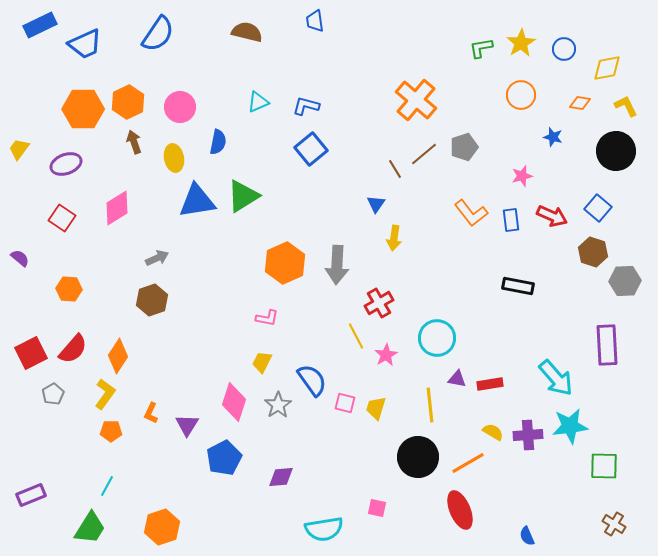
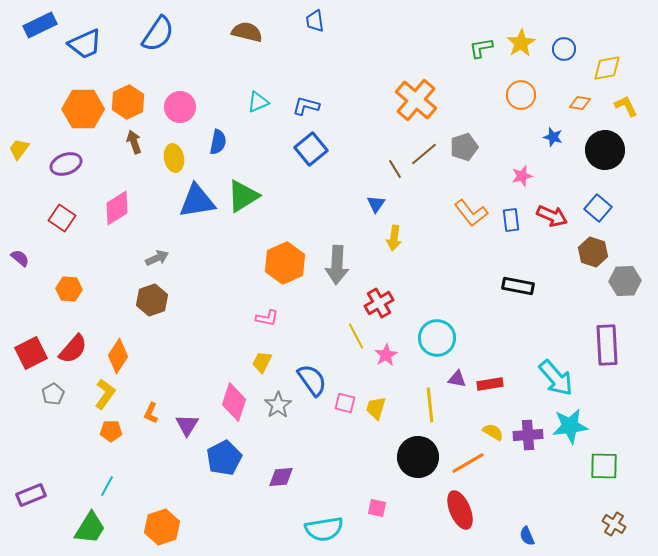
black circle at (616, 151): moved 11 px left, 1 px up
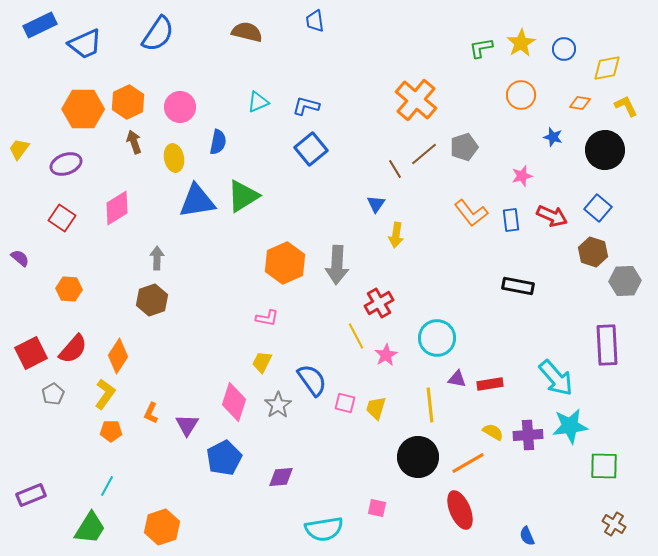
yellow arrow at (394, 238): moved 2 px right, 3 px up
gray arrow at (157, 258): rotated 65 degrees counterclockwise
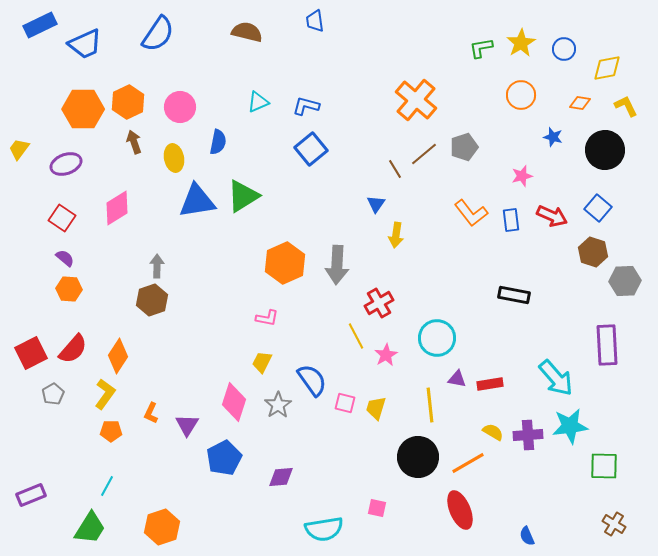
purple semicircle at (20, 258): moved 45 px right
gray arrow at (157, 258): moved 8 px down
black rectangle at (518, 286): moved 4 px left, 9 px down
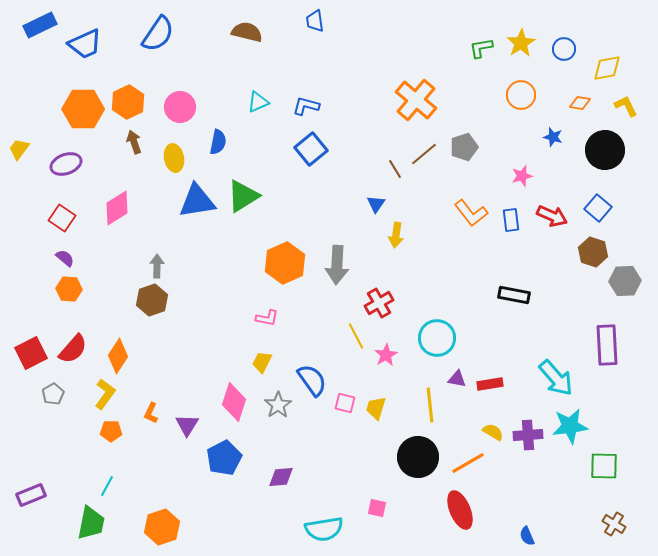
green trapezoid at (90, 528): moved 1 px right, 5 px up; rotated 21 degrees counterclockwise
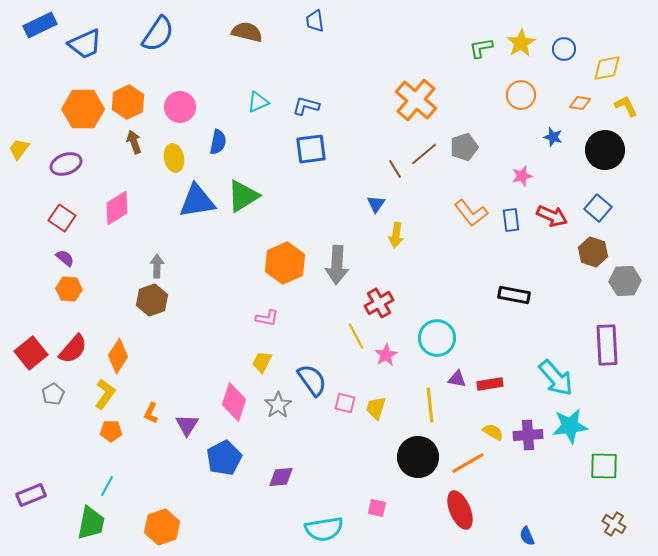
blue square at (311, 149): rotated 32 degrees clockwise
red square at (31, 353): rotated 12 degrees counterclockwise
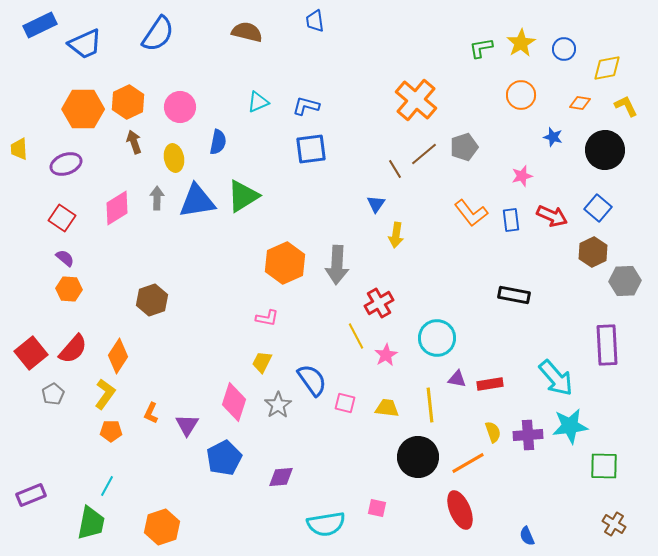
yellow trapezoid at (19, 149): rotated 40 degrees counterclockwise
brown hexagon at (593, 252): rotated 16 degrees clockwise
gray arrow at (157, 266): moved 68 px up
yellow trapezoid at (376, 408): moved 11 px right; rotated 80 degrees clockwise
yellow semicircle at (493, 432): rotated 40 degrees clockwise
cyan semicircle at (324, 529): moved 2 px right, 5 px up
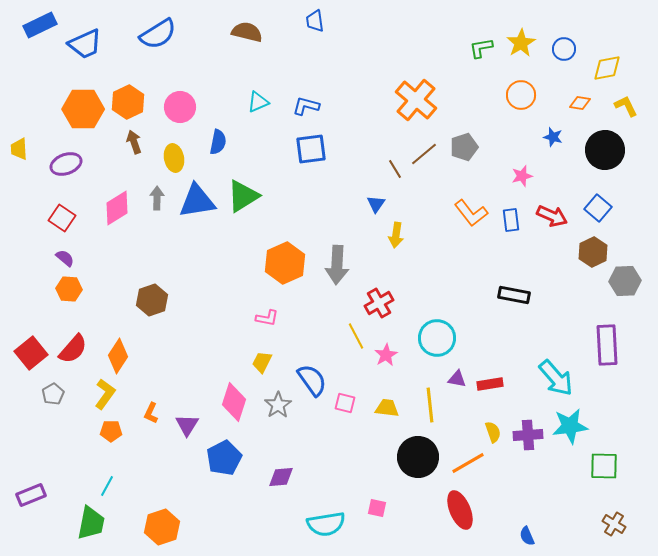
blue semicircle at (158, 34): rotated 24 degrees clockwise
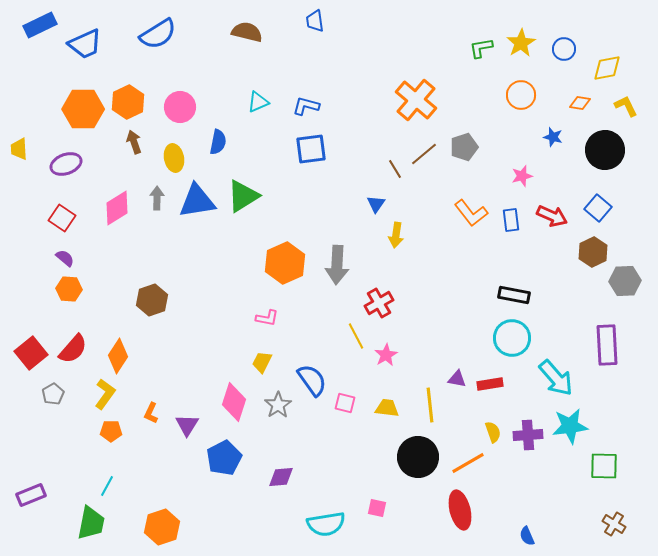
cyan circle at (437, 338): moved 75 px right
red ellipse at (460, 510): rotated 9 degrees clockwise
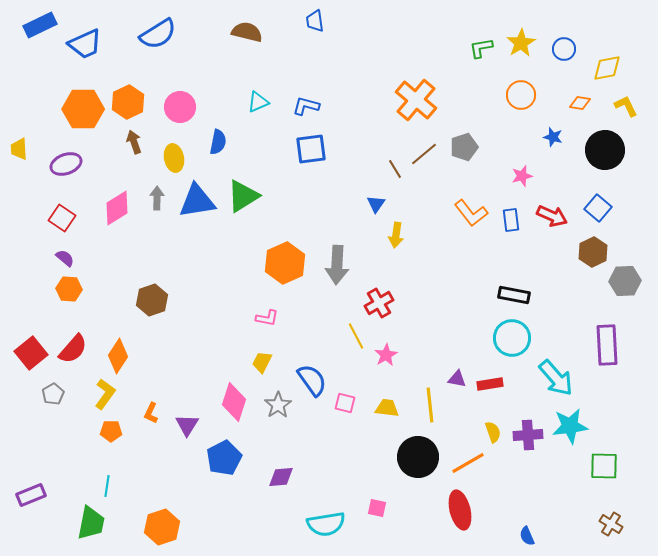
cyan line at (107, 486): rotated 20 degrees counterclockwise
brown cross at (614, 524): moved 3 px left
